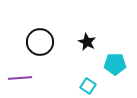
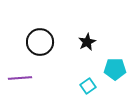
black star: rotated 18 degrees clockwise
cyan pentagon: moved 5 px down
cyan square: rotated 21 degrees clockwise
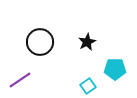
purple line: moved 2 px down; rotated 30 degrees counterclockwise
